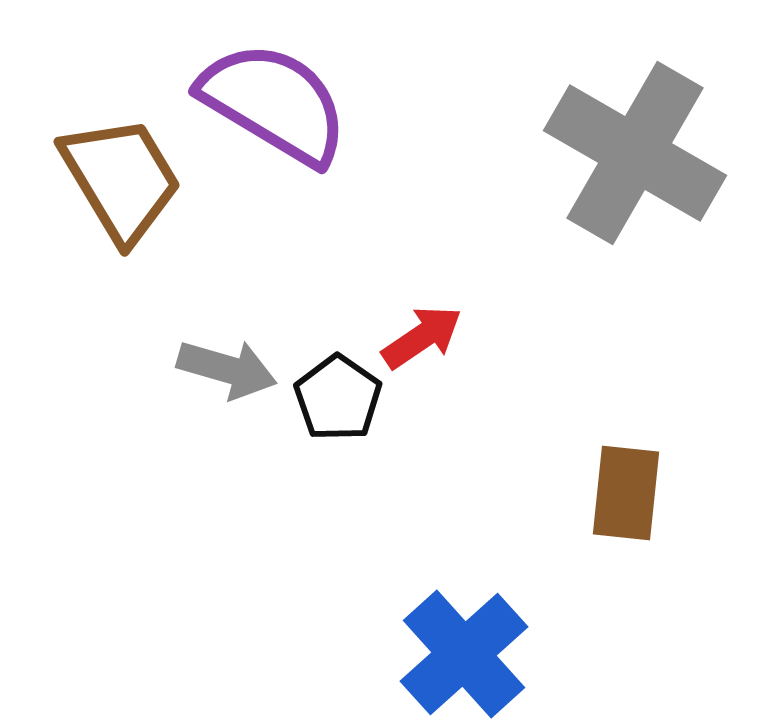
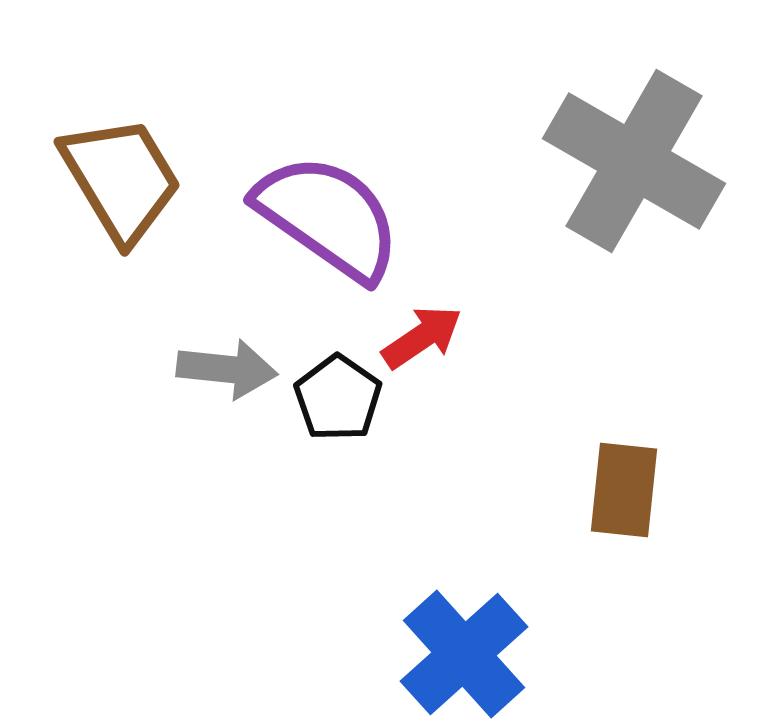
purple semicircle: moved 54 px right, 114 px down; rotated 4 degrees clockwise
gray cross: moved 1 px left, 8 px down
gray arrow: rotated 10 degrees counterclockwise
brown rectangle: moved 2 px left, 3 px up
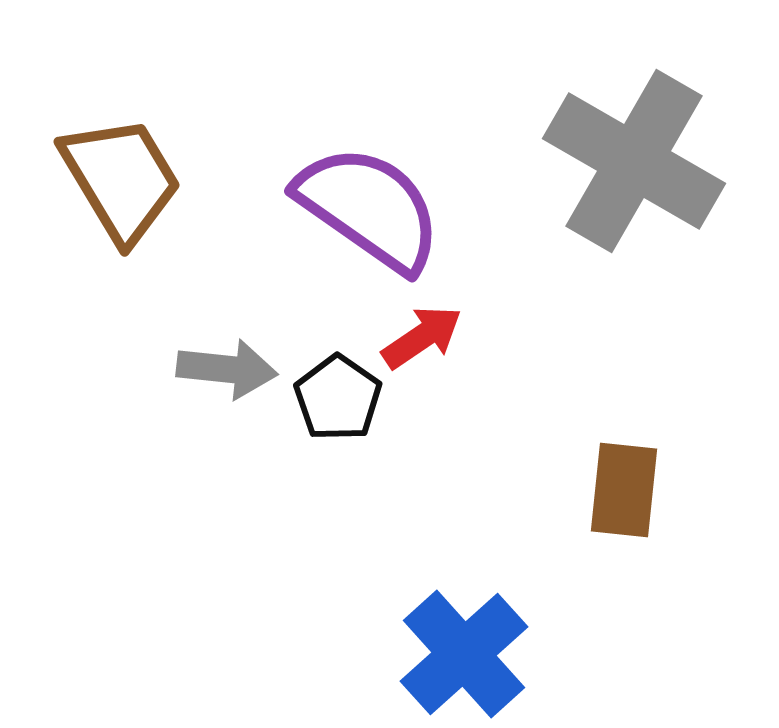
purple semicircle: moved 41 px right, 9 px up
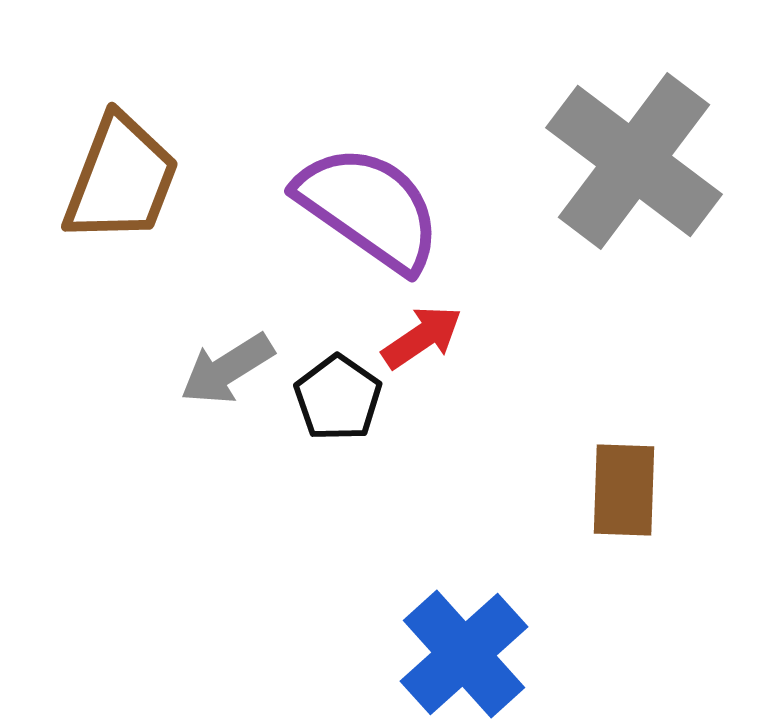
gray cross: rotated 7 degrees clockwise
brown trapezoid: rotated 52 degrees clockwise
gray arrow: rotated 142 degrees clockwise
brown rectangle: rotated 4 degrees counterclockwise
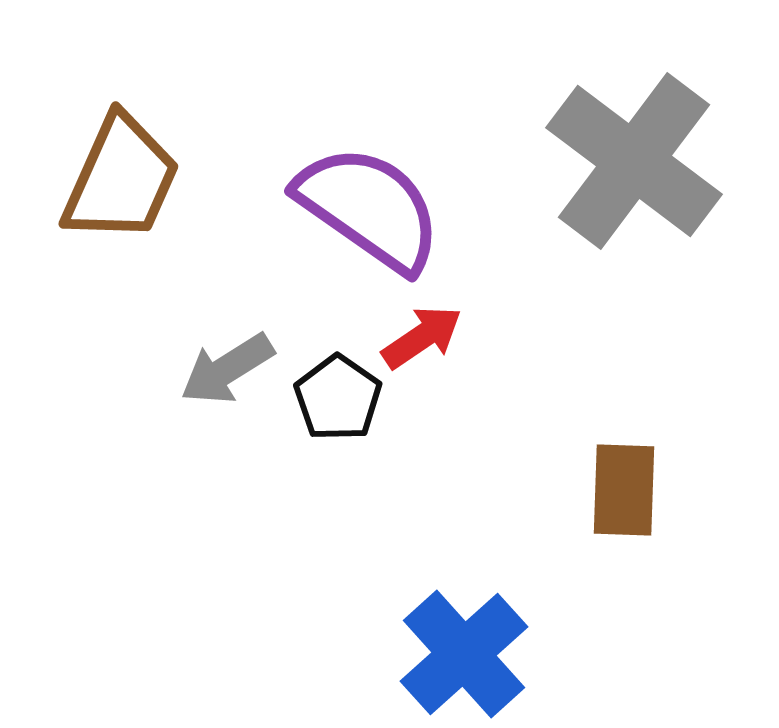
brown trapezoid: rotated 3 degrees clockwise
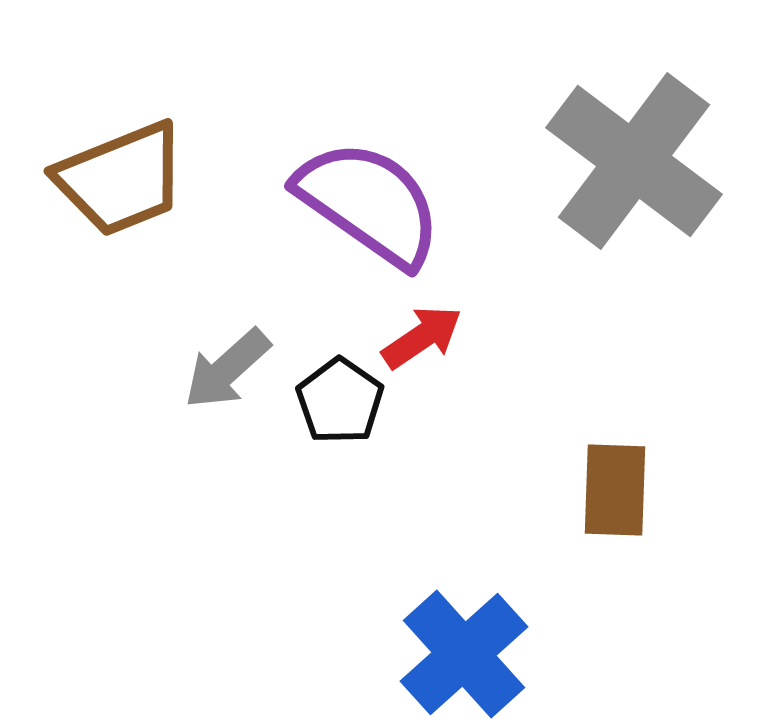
brown trapezoid: rotated 44 degrees clockwise
purple semicircle: moved 5 px up
gray arrow: rotated 10 degrees counterclockwise
black pentagon: moved 2 px right, 3 px down
brown rectangle: moved 9 px left
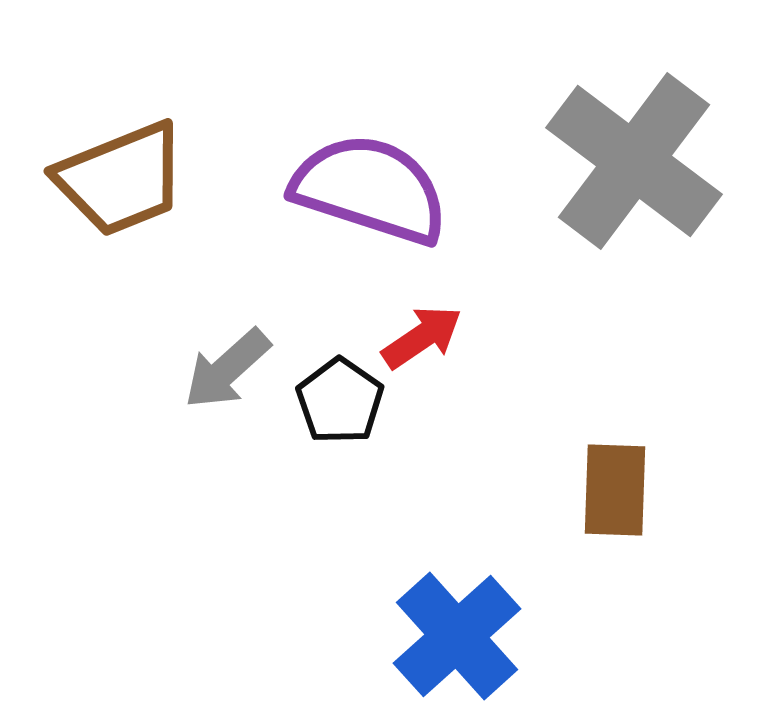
purple semicircle: moved 1 px right, 14 px up; rotated 17 degrees counterclockwise
blue cross: moved 7 px left, 18 px up
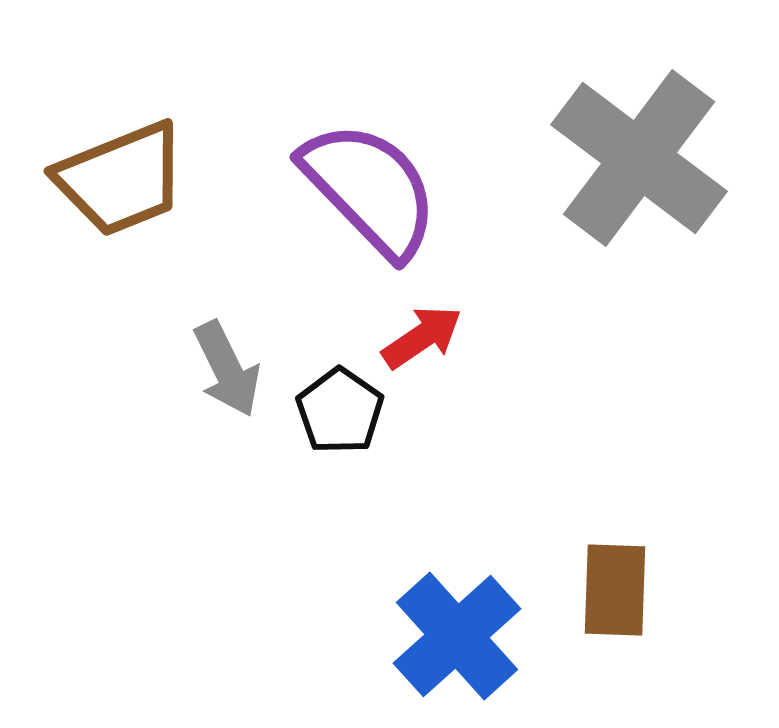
gray cross: moved 5 px right, 3 px up
purple semicircle: rotated 28 degrees clockwise
gray arrow: rotated 74 degrees counterclockwise
black pentagon: moved 10 px down
brown rectangle: moved 100 px down
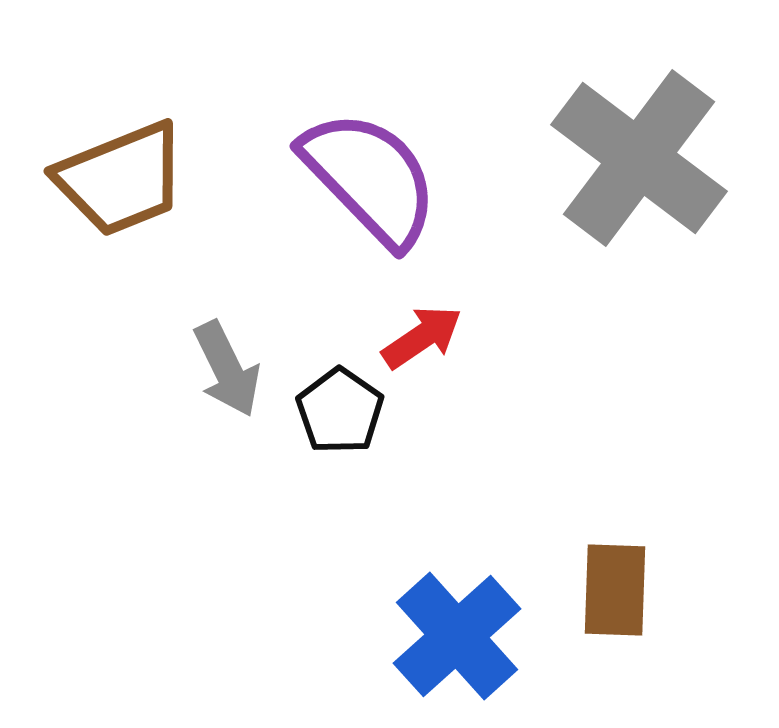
purple semicircle: moved 11 px up
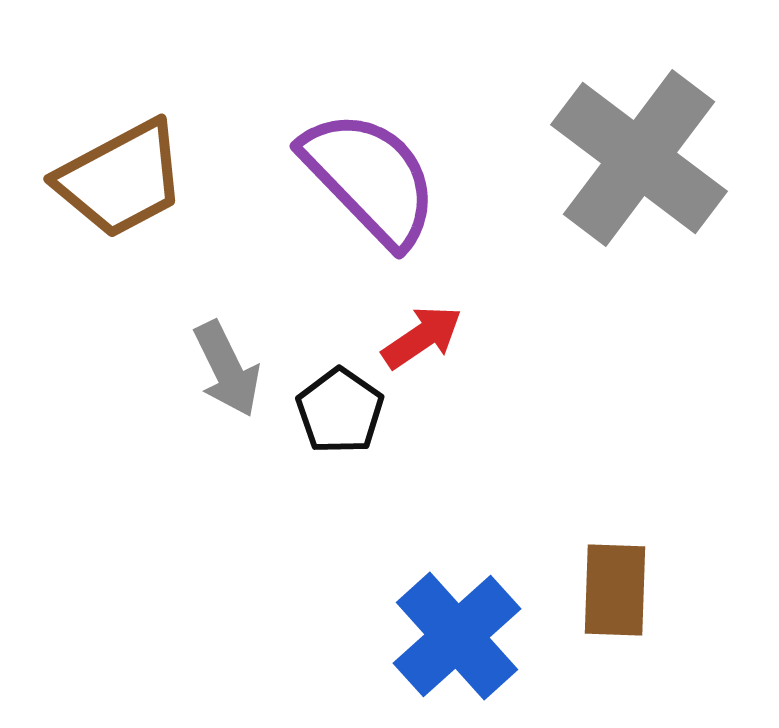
brown trapezoid: rotated 6 degrees counterclockwise
